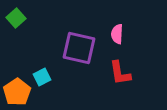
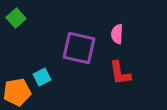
orange pentagon: rotated 24 degrees clockwise
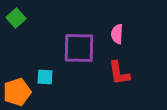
purple square: rotated 12 degrees counterclockwise
red L-shape: moved 1 px left
cyan square: moved 3 px right; rotated 30 degrees clockwise
orange pentagon: rotated 8 degrees counterclockwise
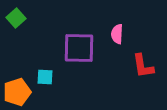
red L-shape: moved 24 px right, 7 px up
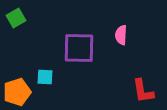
green square: rotated 12 degrees clockwise
pink semicircle: moved 4 px right, 1 px down
red L-shape: moved 25 px down
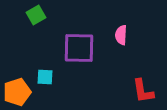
green square: moved 20 px right, 3 px up
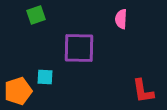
green square: rotated 12 degrees clockwise
pink semicircle: moved 16 px up
orange pentagon: moved 1 px right, 1 px up
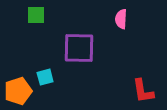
green square: rotated 18 degrees clockwise
cyan square: rotated 18 degrees counterclockwise
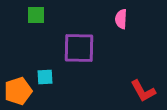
cyan square: rotated 12 degrees clockwise
red L-shape: rotated 20 degrees counterclockwise
